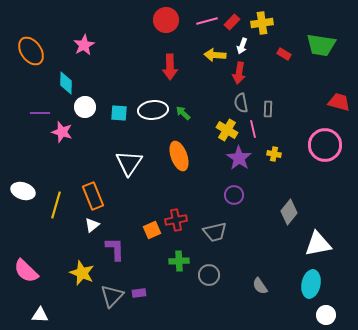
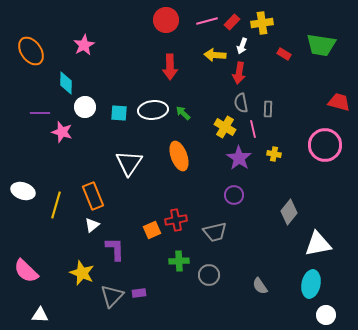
yellow cross at (227, 130): moved 2 px left, 3 px up
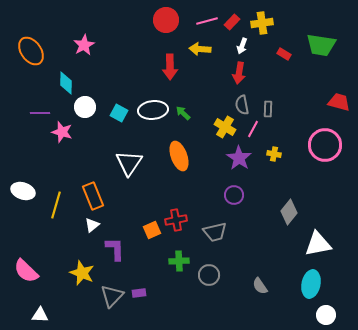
yellow arrow at (215, 55): moved 15 px left, 6 px up
gray semicircle at (241, 103): moved 1 px right, 2 px down
cyan square at (119, 113): rotated 24 degrees clockwise
pink line at (253, 129): rotated 42 degrees clockwise
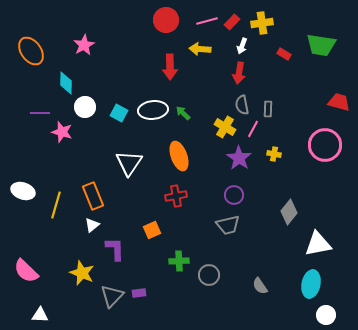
red cross at (176, 220): moved 24 px up
gray trapezoid at (215, 232): moved 13 px right, 7 px up
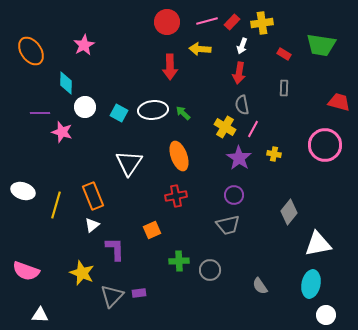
red circle at (166, 20): moved 1 px right, 2 px down
gray rectangle at (268, 109): moved 16 px right, 21 px up
pink semicircle at (26, 271): rotated 24 degrees counterclockwise
gray circle at (209, 275): moved 1 px right, 5 px up
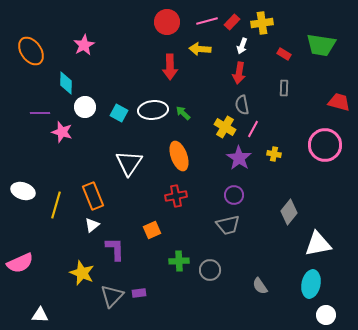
pink semicircle at (26, 271): moved 6 px left, 8 px up; rotated 44 degrees counterclockwise
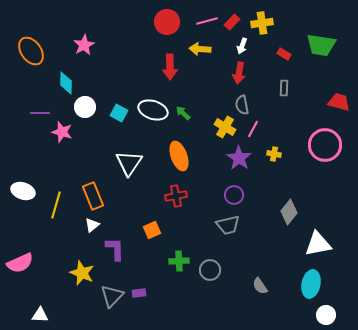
white ellipse at (153, 110): rotated 24 degrees clockwise
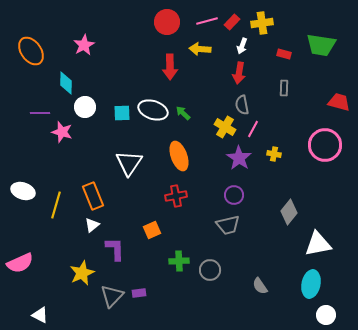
red rectangle at (284, 54): rotated 16 degrees counterclockwise
cyan square at (119, 113): moved 3 px right; rotated 30 degrees counterclockwise
yellow star at (82, 273): rotated 25 degrees clockwise
white triangle at (40, 315): rotated 24 degrees clockwise
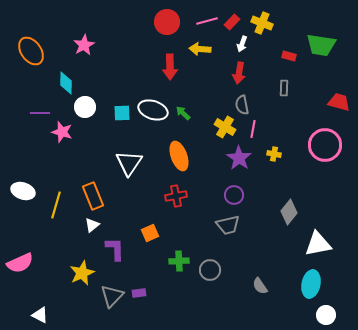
yellow cross at (262, 23): rotated 30 degrees clockwise
white arrow at (242, 46): moved 2 px up
red rectangle at (284, 54): moved 5 px right, 2 px down
pink line at (253, 129): rotated 18 degrees counterclockwise
orange square at (152, 230): moved 2 px left, 3 px down
